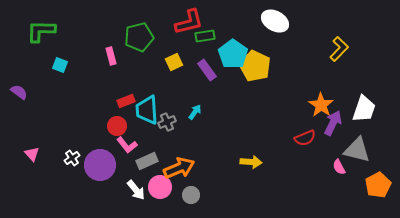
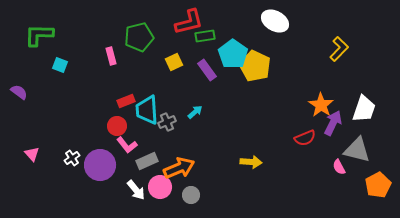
green L-shape: moved 2 px left, 4 px down
cyan arrow: rotated 14 degrees clockwise
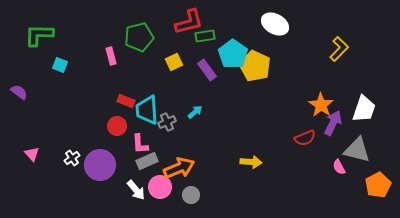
white ellipse: moved 3 px down
red rectangle: rotated 42 degrees clockwise
pink L-shape: moved 13 px right, 1 px up; rotated 35 degrees clockwise
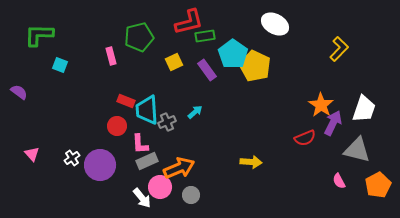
pink semicircle: moved 14 px down
white arrow: moved 6 px right, 8 px down
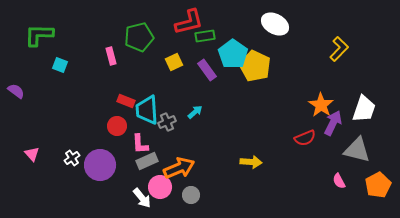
purple semicircle: moved 3 px left, 1 px up
